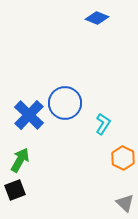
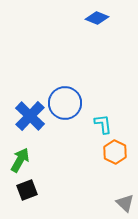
blue cross: moved 1 px right, 1 px down
cyan L-shape: rotated 40 degrees counterclockwise
orange hexagon: moved 8 px left, 6 px up
black square: moved 12 px right
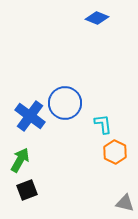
blue cross: rotated 8 degrees counterclockwise
gray triangle: rotated 30 degrees counterclockwise
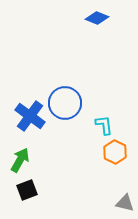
cyan L-shape: moved 1 px right, 1 px down
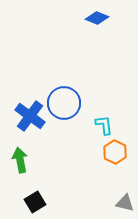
blue circle: moved 1 px left
green arrow: rotated 40 degrees counterclockwise
black square: moved 8 px right, 12 px down; rotated 10 degrees counterclockwise
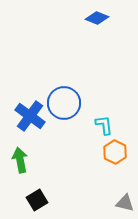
black square: moved 2 px right, 2 px up
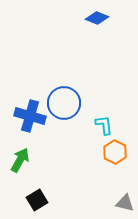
blue cross: rotated 20 degrees counterclockwise
green arrow: rotated 40 degrees clockwise
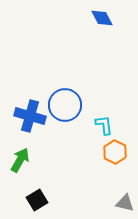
blue diamond: moved 5 px right; rotated 40 degrees clockwise
blue circle: moved 1 px right, 2 px down
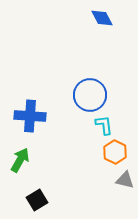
blue circle: moved 25 px right, 10 px up
blue cross: rotated 12 degrees counterclockwise
gray triangle: moved 23 px up
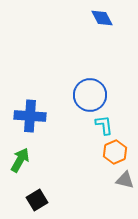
orange hexagon: rotated 10 degrees clockwise
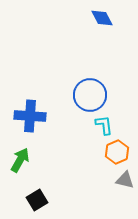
orange hexagon: moved 2 px right
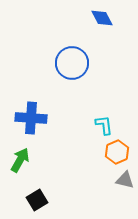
blue circle: moved 18 px left, 32 px up
blue cross: moved 1 px right, 2 px down
